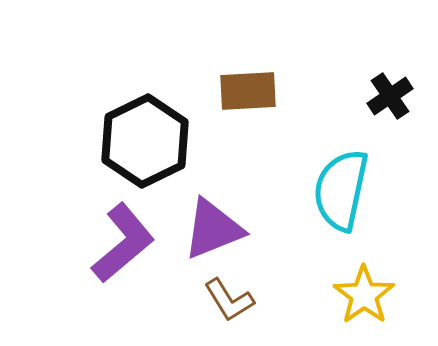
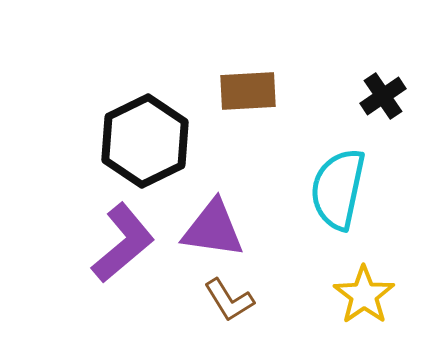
black cross: moved 7 px left
cyan semicircle: moved 3 px left, 1 px up
purple triangle: rotated 30 degrees clockwise
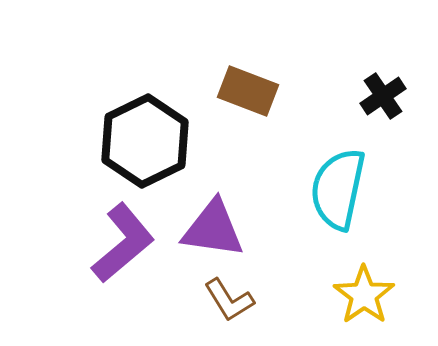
brown rectangle: rotated 24 degrees clockwise
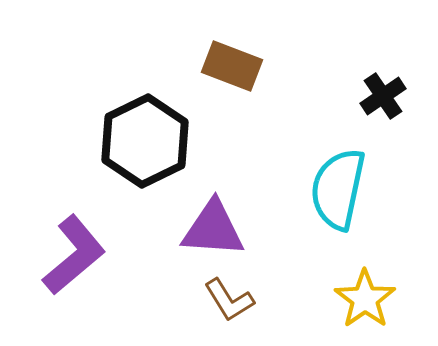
brown rectangle: moved 16 px left, 25 px up
purple triangle: rotated 4 degrees counterclockwise
purple L-shape: moved 49 px left, 12 px down
yellow star: moved 1 px right, 4 px down
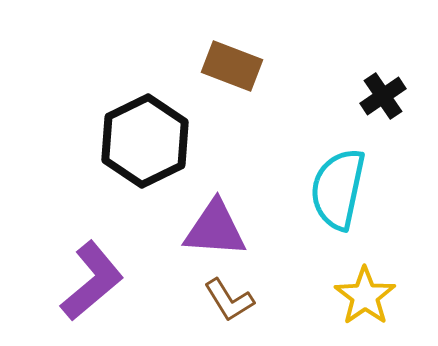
purple triangle: moved 2 px right
purple L-shape: moved 18 px right, 26 px down
yellow star: moved 3 px up
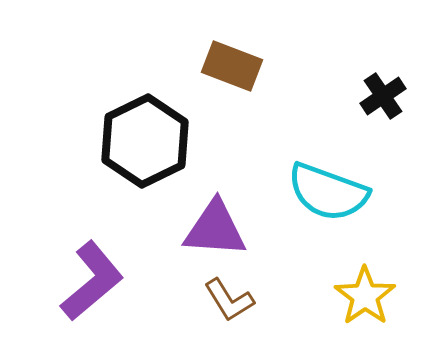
cyan semicircle: moved 10 px left, 3 px down; rotated 82 degrees counterclockwise
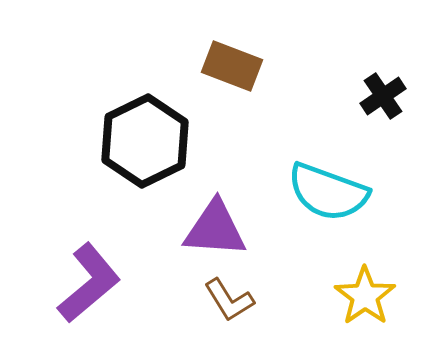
purple L-shape: moved 3 px left, 2 px down
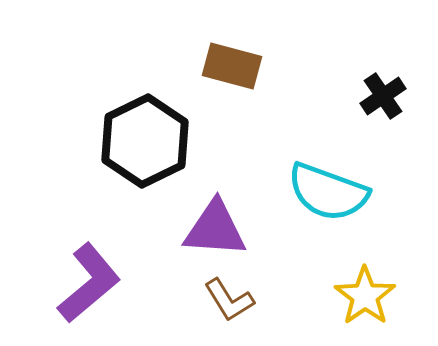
brown rectangle: rotated 6 degrees counterclockwise
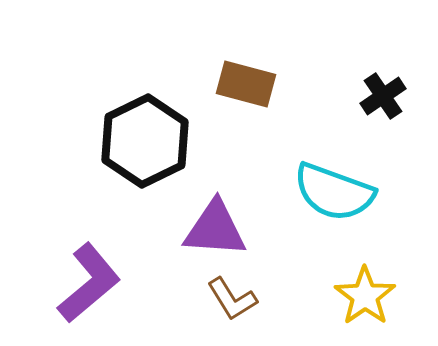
brown rectangle: moved 14 px right, 18 px down
cyan semicircle: moved 6 px right
brown L-shape: moved 3 px right, 1 px up
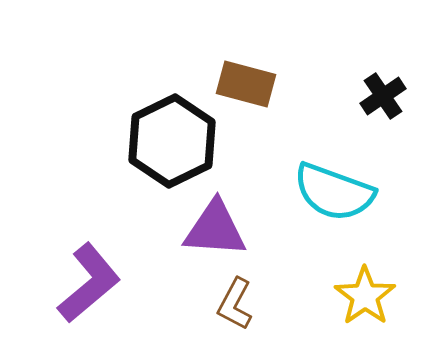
black hexagon: moved 27 px right
brown L-shape: moved 3 px right, 5 px down; rotated 60 degrees clockwise
